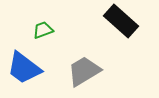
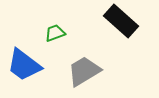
green trapezoid: moved 12 px right, 3 px down
blue trapezoid: moved 3 px up
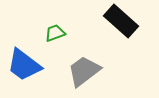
gray trapezoid: rotated 6 degrees counterclockwise
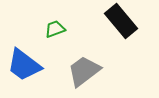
black rectangle: rotated 8 degrees clockwise
green trapezoid: moved 4 px up
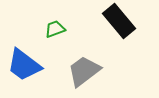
black rectangle: moved 2 px left
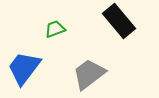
blue trapezoid: moved 3 px down; rotated 90 degrees clockwise
gray trapezoid: moved 5 px right, 3 px down
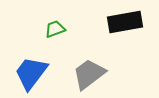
black rectangle: moved 6 px right, 1 px down; rotated 60 degrees counterclockwise
blue trapezoid: moved 7 px right, 5 px down
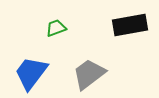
black rectangle: moved 5 px right, 3 px down
green trapezoid: moved 1 px right, 1 px up
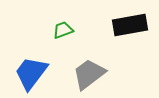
green trapezoid: moved 7 px right, 2 px down
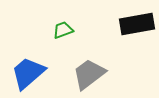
black rectangle: moved 7 px right, 1 px up
blue trapezoid: moved 3 px left; rotated 12 degrees clockwise
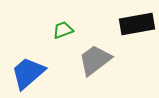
gray trapezoid: moved 6 px right, 14 px up
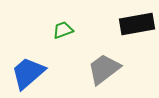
gray trapezoid: moved 9 px right, 9 px down
